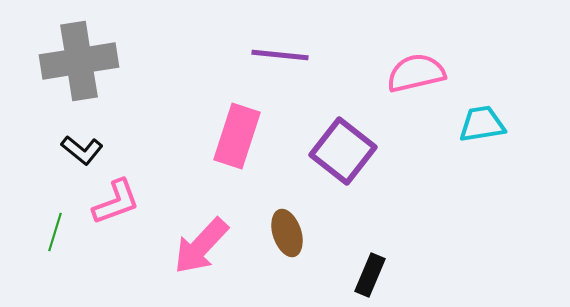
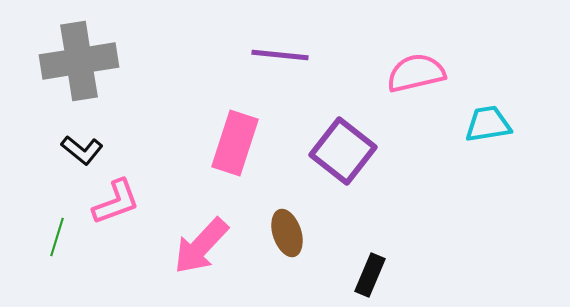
cyan trapezoid: moved 6 px right
pink rectangle: moved 2 px left, 7 px down
green line: moved 2 px right, 5 px down
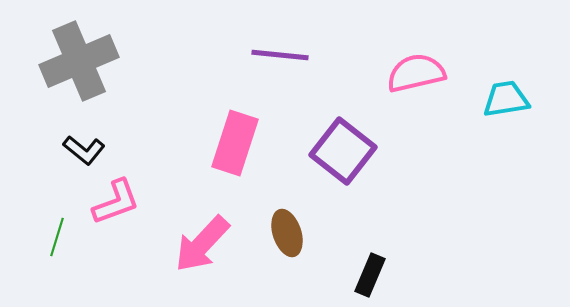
gray cross: rotated 14 degrees counterclockwise
cyan trapezoid: moved 18 px right, 25 px up
black L-shape: moved 2 px right
pink arrow: moved 1 px right, 2 px up
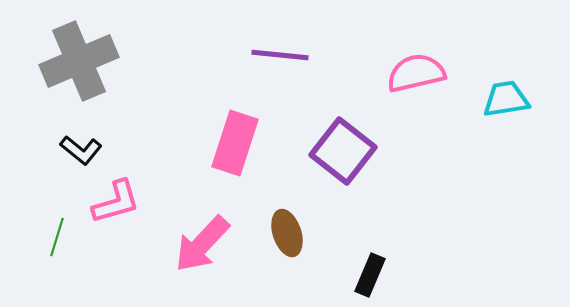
black L-shape: moved 3 px left
pink L-shape: rotated 4 degrees clockwise
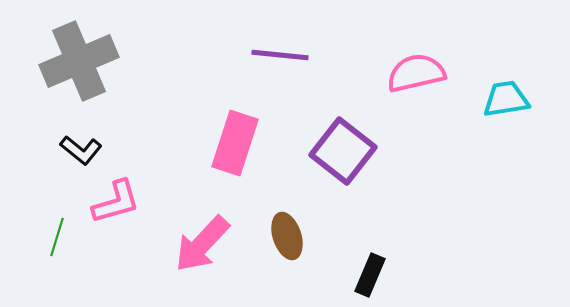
brown ellipse: moved 3 px down
